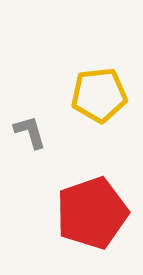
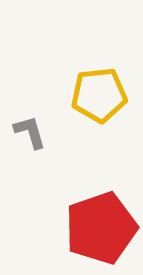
red pentagon: moved 9 px right, 15 px down
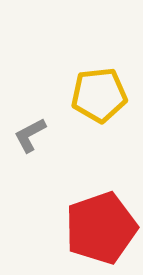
gray L-shape: moved 3 px down; rotated 102 degrees counterclockwise
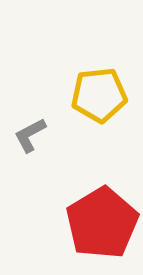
red pentagon: moved 1 px right, 5 px up; rotated 12 degrees counterclockwise
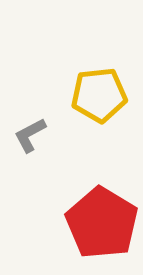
red pentagon: rotated 10 degrees counterclockwise
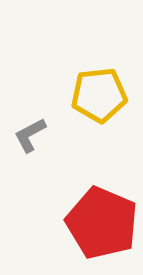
red pentagon: rotated 8 degrees counterclockwise
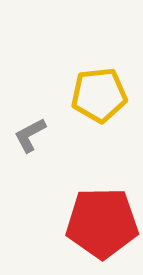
red pentagon: rotated 24 degrees counterclockwise
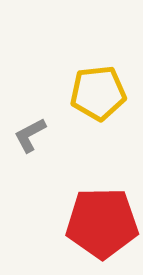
yellow pentagon: moved 1 px left, 2 px up
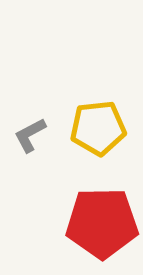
yellow pentagon: moved 35 px down
